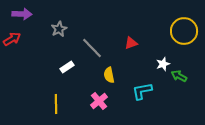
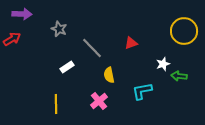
gray star: rotated 21 degrees counterclockwise
green arrow: rotated 21 degrees counterclockwise
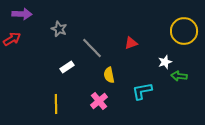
white star: moved 2 px right, 2 px up
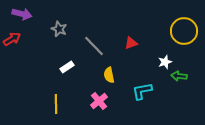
purple arrow: rotated 12 degrees clockwise
gray line: moved 2 px right, 2 px up
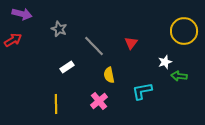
red arrow: moved 1 px right, 1 px down
red triangle: rotated 32 degrees counterclockwise
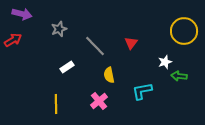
gray star: rotated 28 degrees clockwise
gray line: moved 1 px right
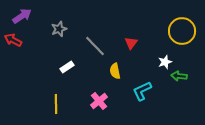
purple arrow: moved 2 px down; rotated 48 degrees counterclockwise
yellow circle: moved 2 px left
red arrow: rotated 120 degrees counterclockwise
yellow semicircle: moved 6 px right, 4 px up
cyan L-shape: rotated 15 degrees counterclockwise
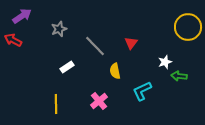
yellow circle: moved 6 px right, 4 px up
